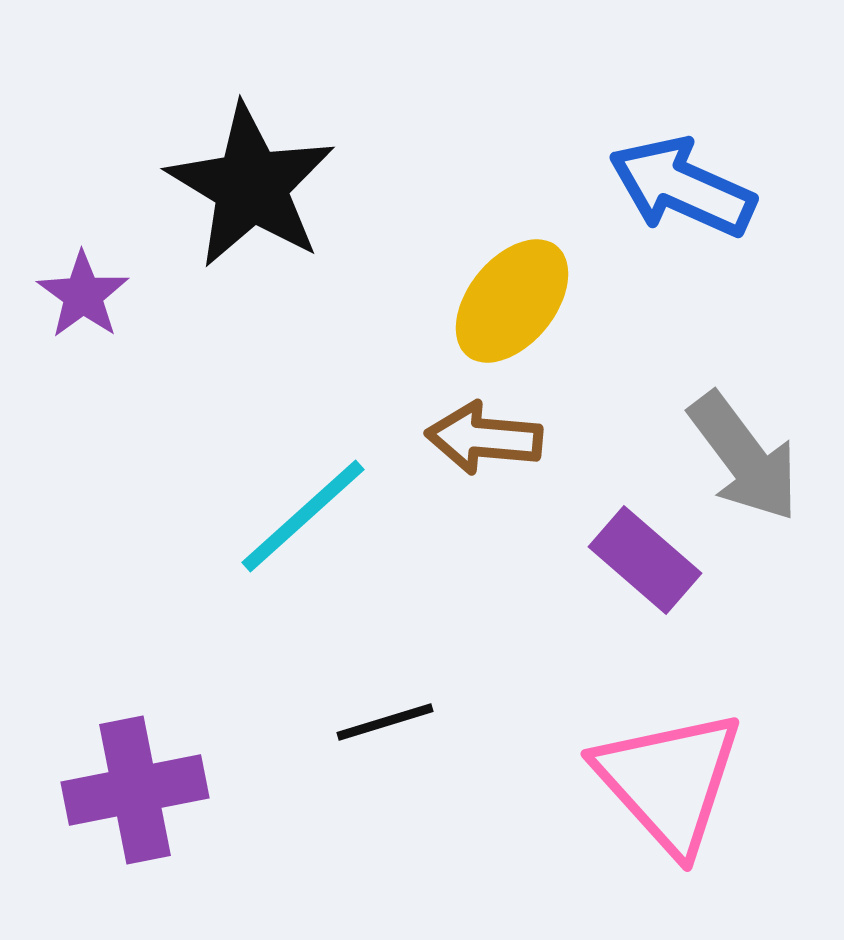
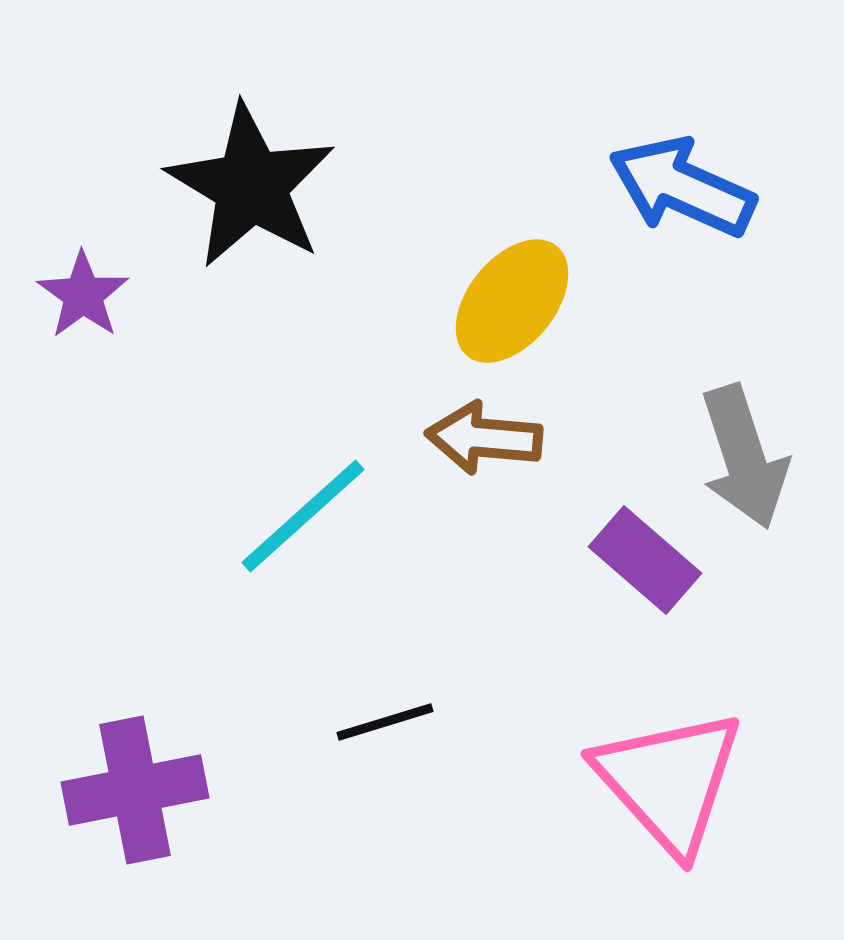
gray arrow: rotated 19 degrees clockwise
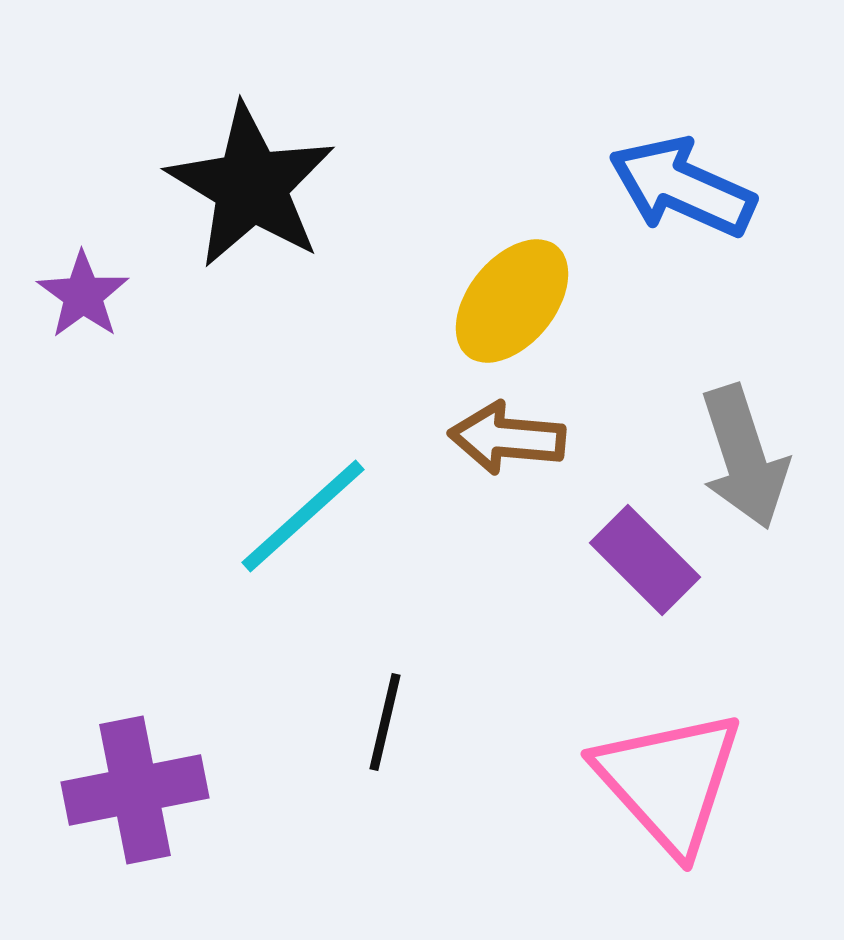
brown arrow: moved 23 px right
purple rectangle: rotated 4 degrees clockwise
black line: rotated 60 degrees counterclockwise
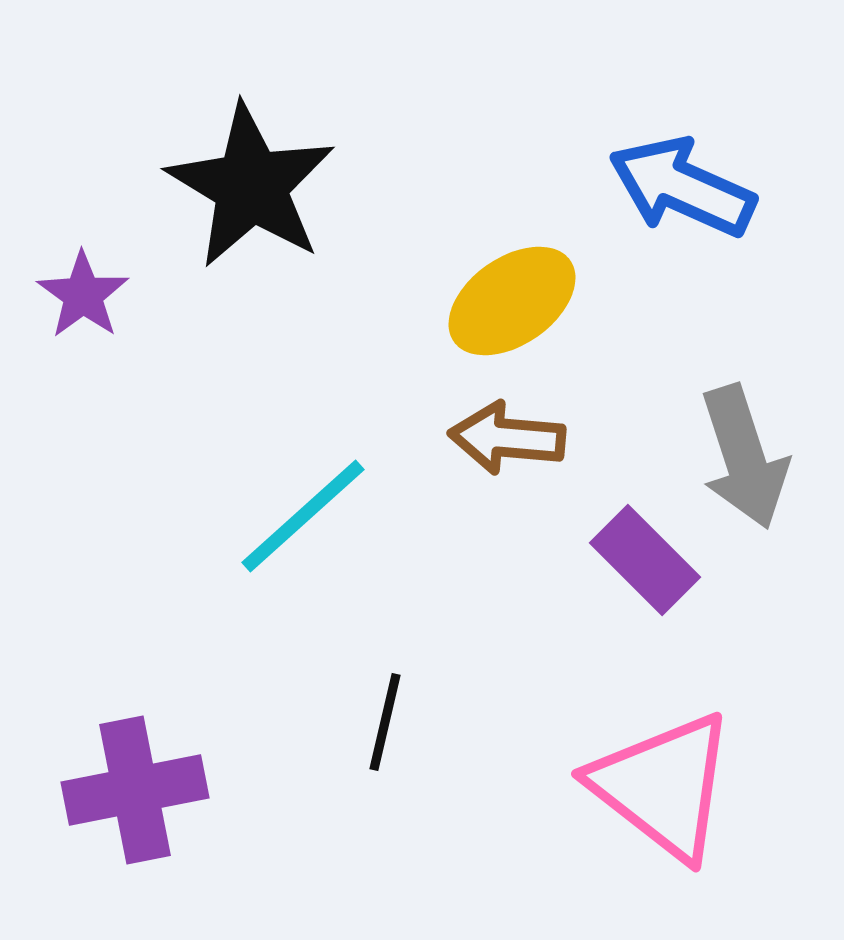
yellow ellipse: rotated 16 degrees clockwise
pink triangle: moved 6 px left, 5 px down; rotated 10 degrees counterclockwise
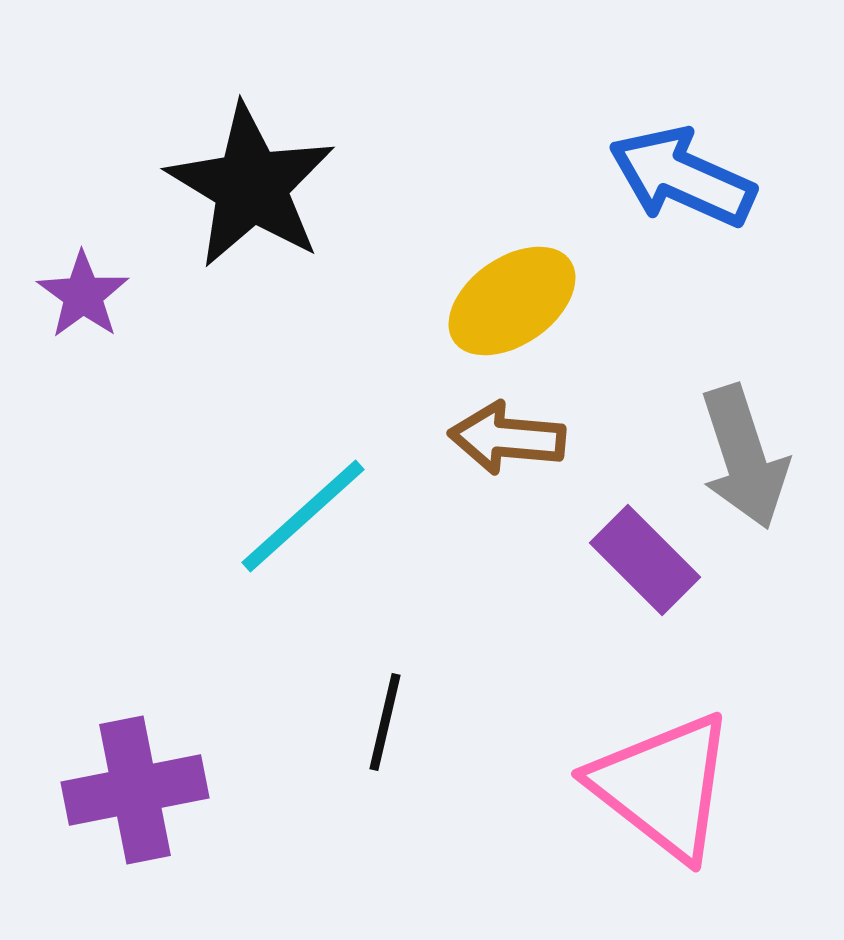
blue arrow: moved 10 px up
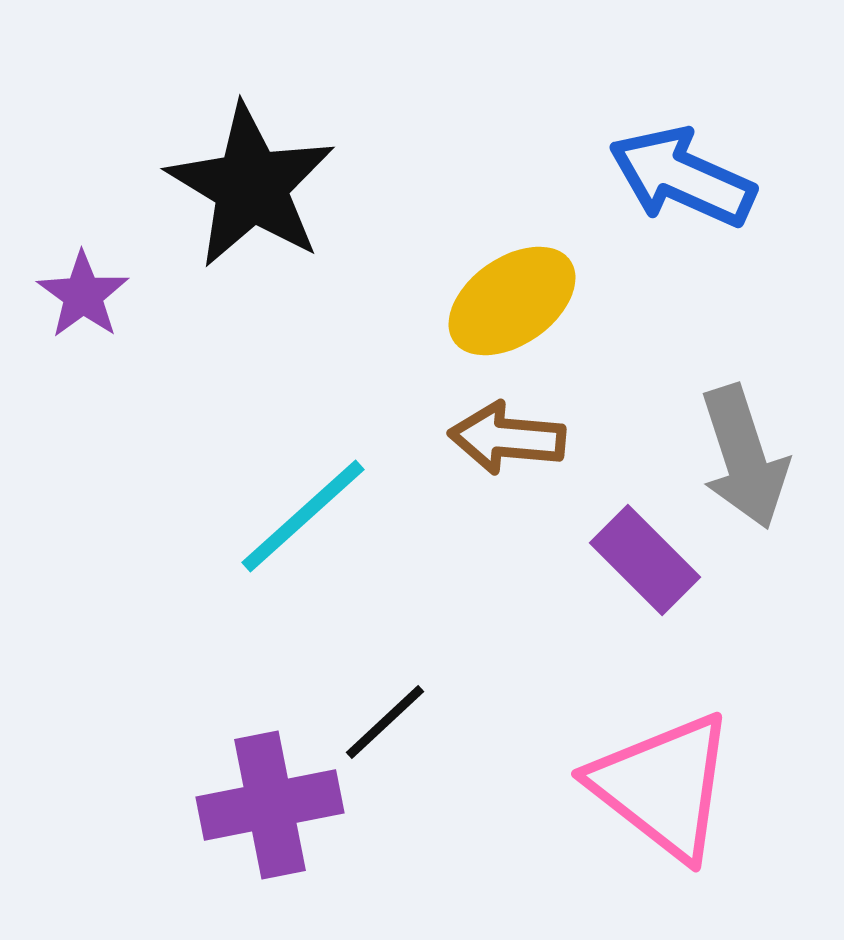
black line: rotated 34 degrees clockwise
purple cross: moved 135 px right, 15 px down
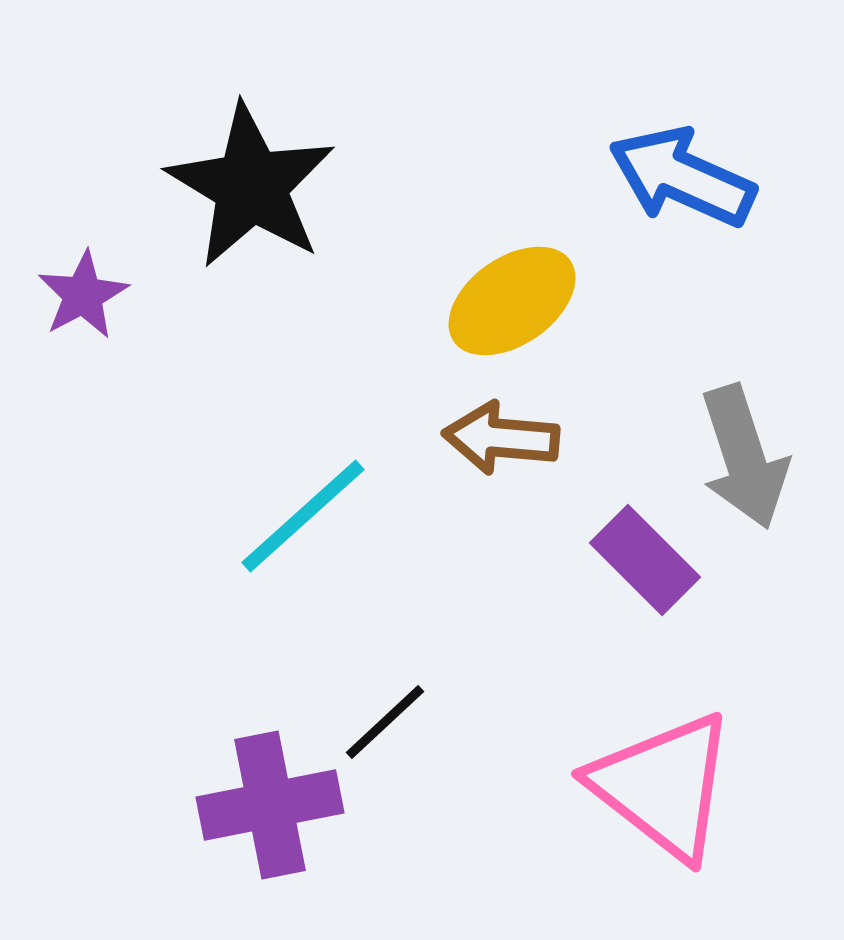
purple star: rotated 8 degrees clockwise
brown arrow: moved 6 px left
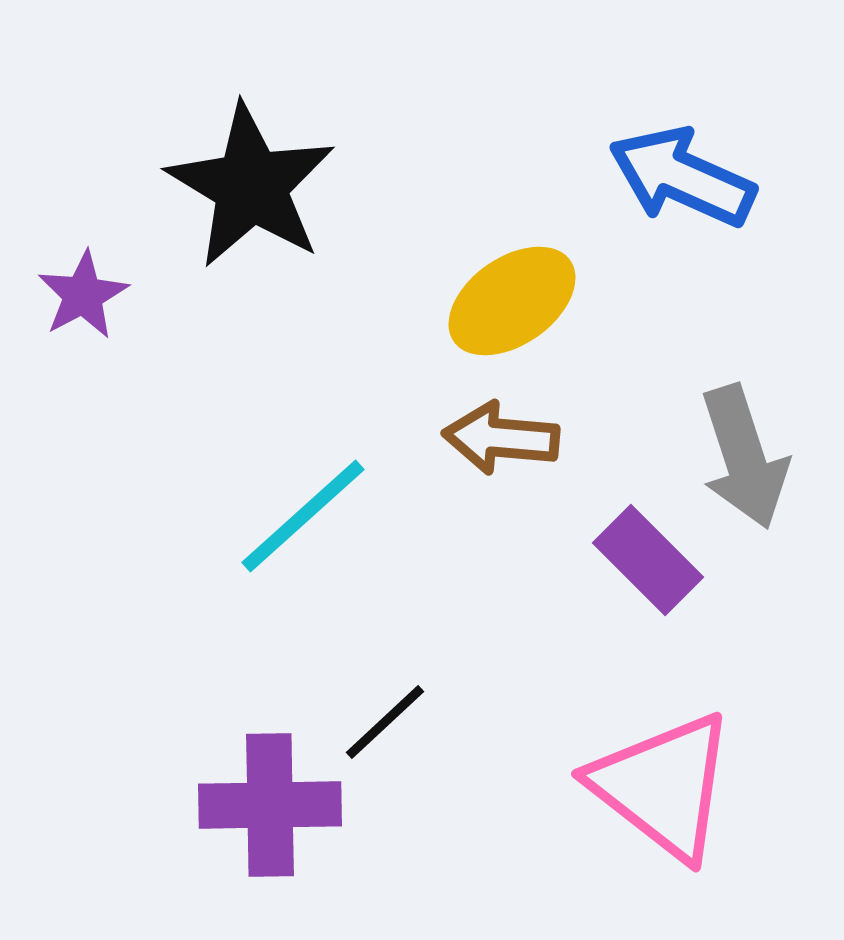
purple rectangle: moved 3 px right
purple cross: rotated 10 degrees clockwise
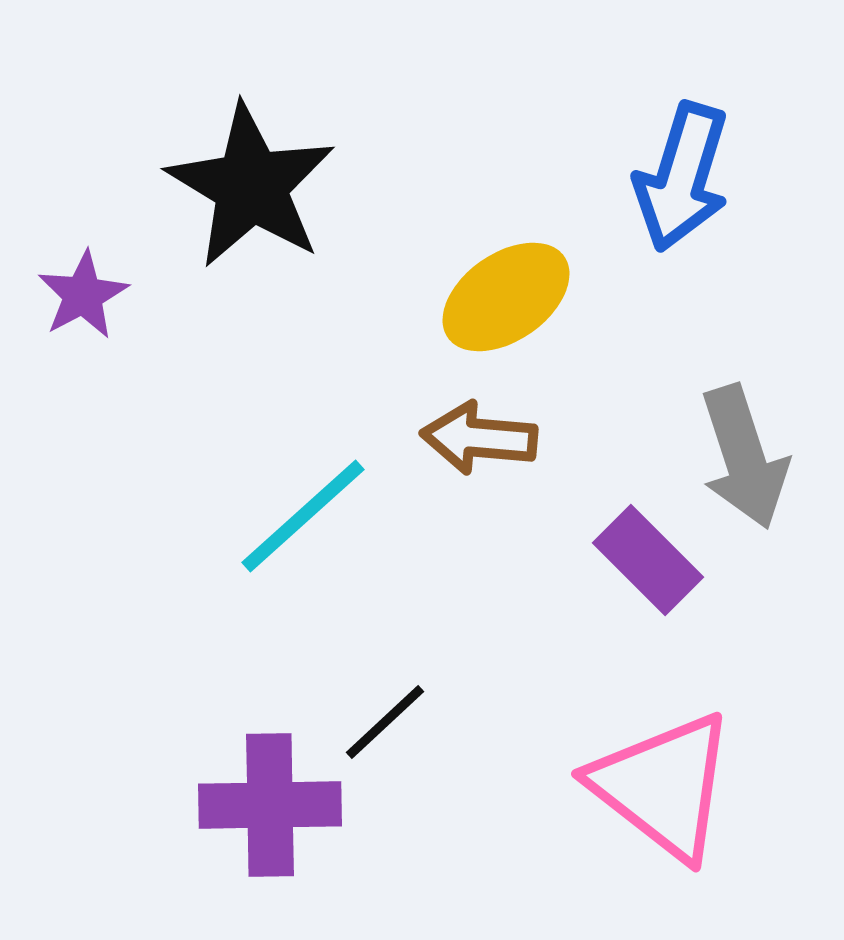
blue arrow: rotated 97 degrees counterclockwise
yellow ellipse: moved 6 px left, 4 px up
brown arrow: moved 22 px left
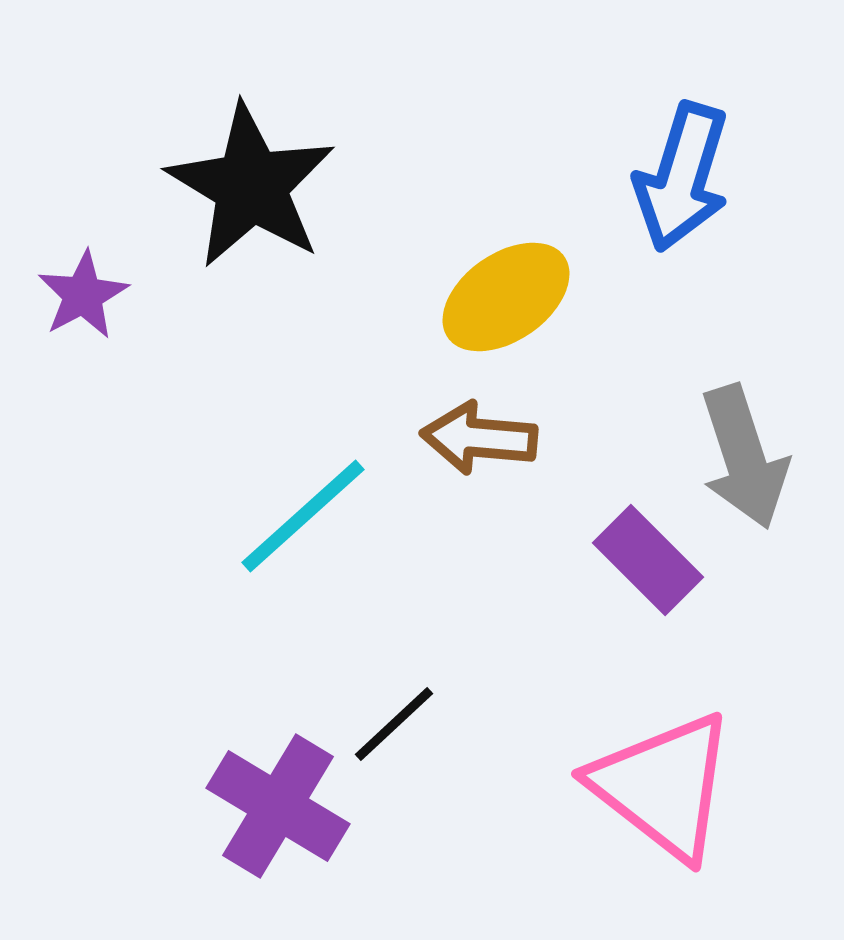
black line: moved 9 px right, 2 px down
purple cross: moved 8 px right, 1 px down; rotated 32 degrees clockwise
